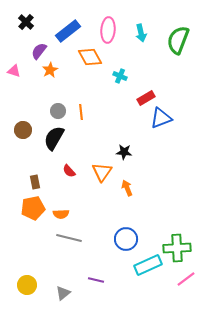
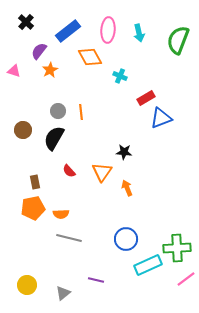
cyan arrow: moved 2 px left
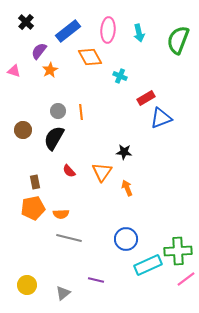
green cross: moved 1 px right, 3 px down
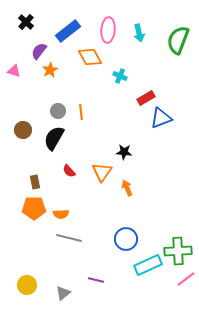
orange pentagon: moved 1 px right; rotated 10 degrees clockwise
